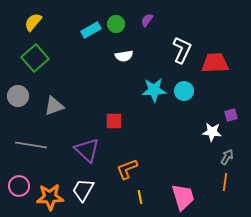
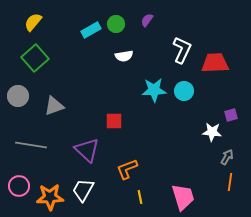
orange line: moved 5 px right
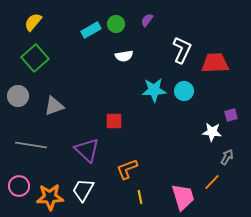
orange line: moved 18 px left; rotated 36 degrees clockwise
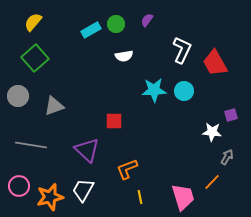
red trapezoid: rotated 116 degrees counterclockwise
orange star: rotated 12 degrees counterclockwise
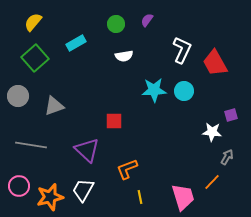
cyan rectangle: moved 15 px left, 13 px down
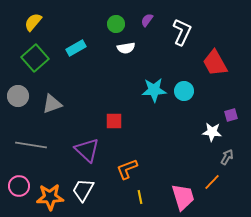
cyan rectangle: moved 5 px down
white L-shape: moved 18 px up
white semicircle: moved 2 px right, 8 px up
gray triangle: moved 2 px left, 2 px up
orange star: rotated 12 degrees clockwise
